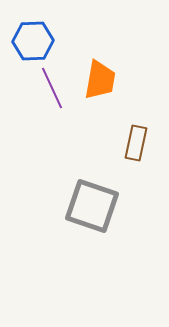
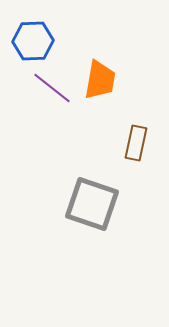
purple line: rotated 27 degrees counterclockwise
gray square: moved 2 px up
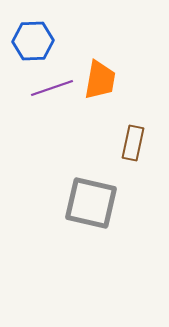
purple line: rotated 57 degrees counterclockwise
brown rectangle: moved 3 px left
gray square: moved 1 px left, 1 px up; rotated 6 degrees counterclockwise
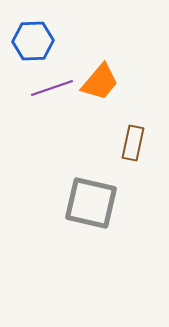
orange trapezoid: moved 2 px down; rotated 30 degrees clockwise
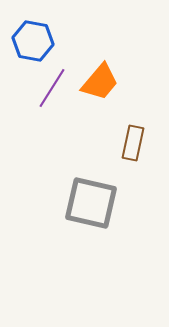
blue hexagon: rotated 12 degrees clockwise
purple line: rotated 39 degrees counterclockwise
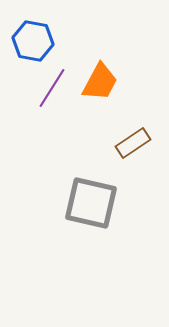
orange trapezoid: rotated 12 degrees counterclockwise
brown rectangle: rotated 44 degrees clockwise
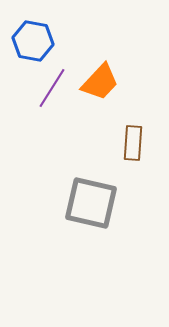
orange trapezoid: rotated 15 degrees clockwise
brown rectangle: rotated 52 degrees counterclockwise
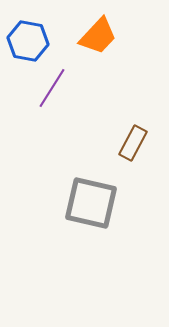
blue hexagon: moved 5 px left
orange trapezoid: moved 2 px left, 46 px up
brown rectangle: rotated 24 degrees clockwise
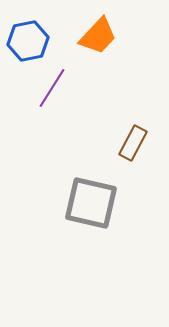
blue hexagon: rotated 21 degrees counterclockwise
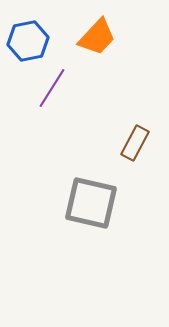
orange trapezoid: moved 1 px left, 1 px down
brown rectangle: moved 2 px right
